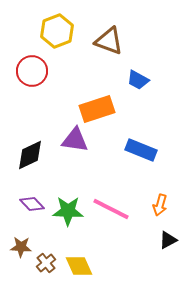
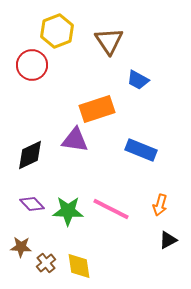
brown triangle: rotated 36 degrees clockwise
red circle: moved 6 px up
yellow diamond: rotated 16 degrees clockwise
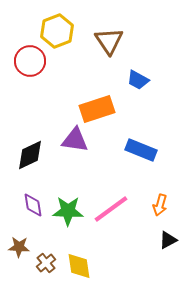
red circle: moved 2 px left, 4 px up
purple diamond: moved 1 px right, 1 px down; rotated 35 degrees clockwise
pink line: rotated 63 degrees counterclockwise
brown star: moved 2 px left
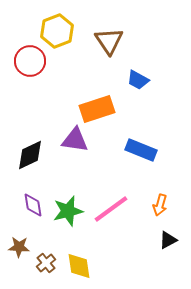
green star: rotated 16 degrees counterclockwise
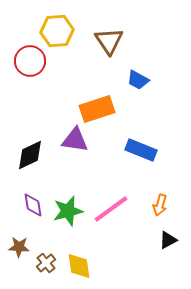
yellow hexagon: rotated 16 degrees clockwise
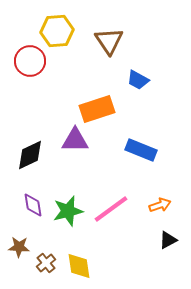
purple triangle: rotated 8 degrees counterclockwise
orange arrow: rotated 125 degrees counterclockwise
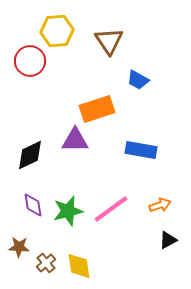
blue rectangle: rotated 12 degrees counterclockwise
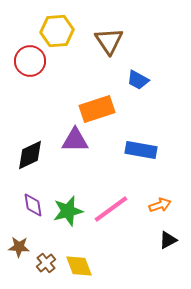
yellow diamond: rotated 12 degrees counterclockwise
